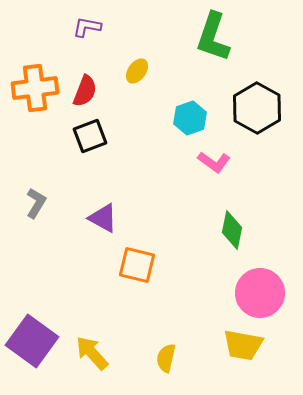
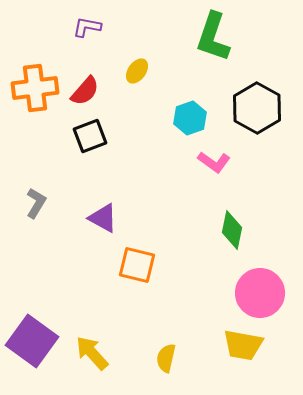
red semicircle: rotated 20 degrees clockwise
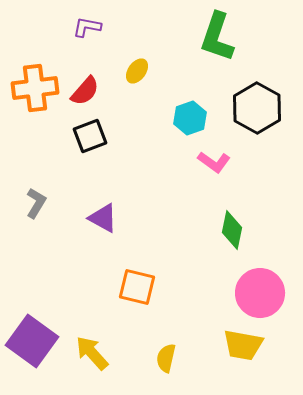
green L-shape: moved 4 px right
orange square: moved 22 px down
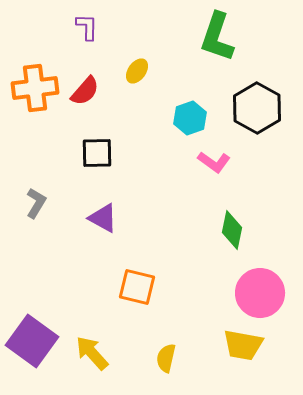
purple L-shape: rotated 80 degrees clockwise
black square: moved 7 px right, 17 px down; rotated 20 degrees clockwise
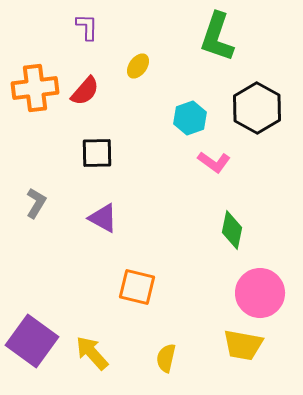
yellow ellipse: moved 1 px right, 5 px up
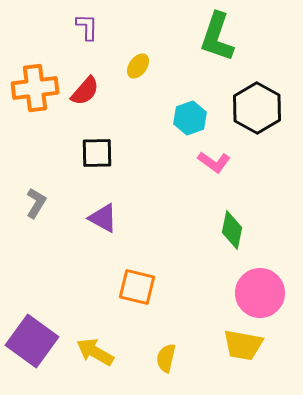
yellow arrow: moved 3 px right, 1 px up; rotated 18 degrees counterclockwise
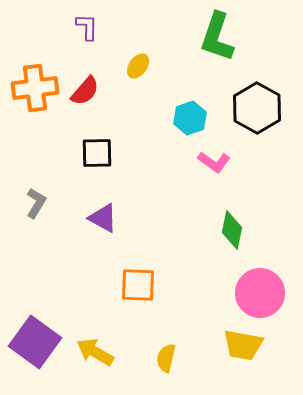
orange square: moved 1 px right, 2 px up; rotated 12 degrees counterclockwise
purple square: moved 3 px right, 1 px down
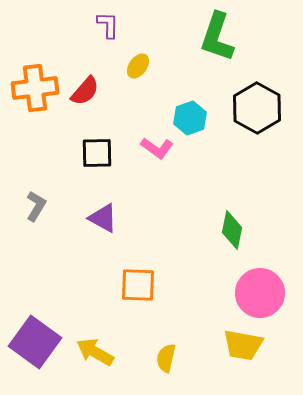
purple L-shape: moved 21 px right, 2 px up
pink L-shape: moved 57 px left, 14 px up
gray L-shape: moved 3 px down
